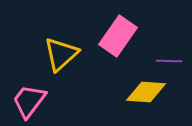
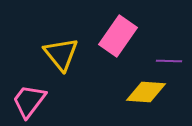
yellow triangle: rotated 27 degrees counterclockwise
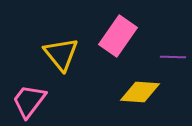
purple line: moved 4 px right, 4 px up
yellow diamond: moved 6 px left
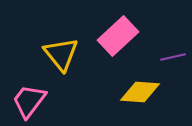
pink rectangle: rotated 12 degrees clockwise
purple line: rotated 15 degrees counterclockwise
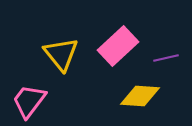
pink rectangle: moved 10 px down
purple line: moved 7 px left, 1 px down
yellow diamond: moved 4 px down
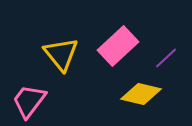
purple line: rotated 30 degrees counterclockwise
yellow diamond: moved 1 px right, 2 px up; rotated 9 degrees clockwise
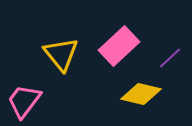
pink rectangle: moved 1 px right
purple line: moved 4 px right
pink trapezoid: moved 5 px left
